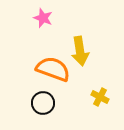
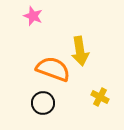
pink star: moved 10 px left, 2 px up
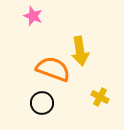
black circle: moved 1 px left
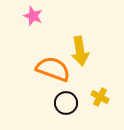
black circle: moved 24 px right
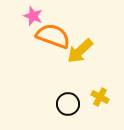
yellow arrow: rotated 56 degrees clockwise
orange semicircle: moved 33 px up
black circle: moved 2 px right, 1 px down
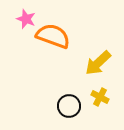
pink star: moved 7 px left, 3 px down
yellow arrow: moved 18 px right, 12 px down
black circle: moved 1 px right, 2 px down
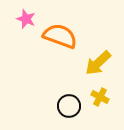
orange semicircle: moved 7 px right
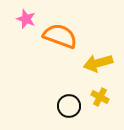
yellow arrow: rotated 28 degrees clockwise
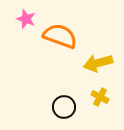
black circle: moved 5 px left, 1 px down
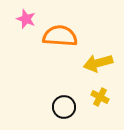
orange semicircle: rotated 16 degrees counterclockwise
